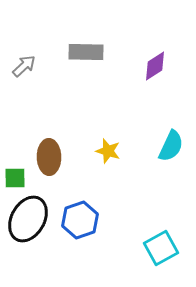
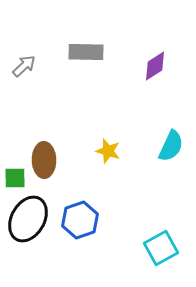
brown ellipse: moved 5 px left, 3 px down
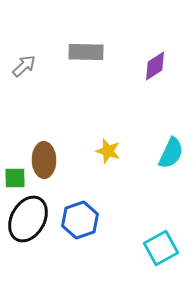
cyan semicircle: moved 7 px down
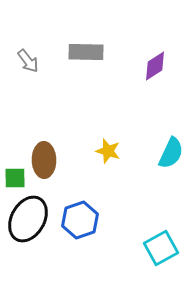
gray arrow: moved 4 px right, 5 px up; rotated 95 degrees clockwise
